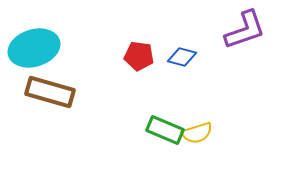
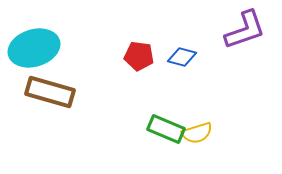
green rectangle: moved 1 px right, 1 px up
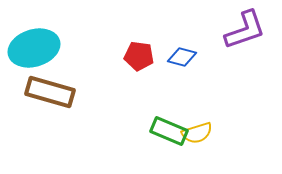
green rectangle: moved 3 px right, 2 px down
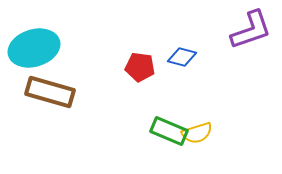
purple L-shape: moved 6 px right
red pentagon: moved 1 px right, 11 px down
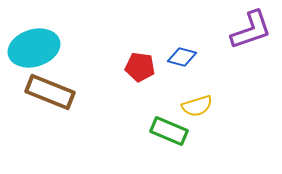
brown rectangle: rotated 6 degrees clockwise
yellow semicircle: moved 27 px up
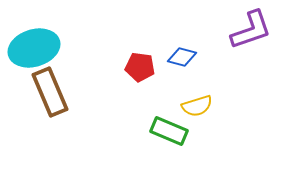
brown rectangle: rotated 45 degrees clockwise
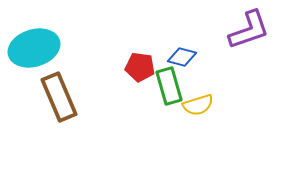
purple L-shape: moved 2 px left
brown rectangle: moved 9 px right, 5 px down
yellow semicircle: moved 1 px right, 1 px up
green rectangle: moved 45 px up; rotated 51 degrees clockwise
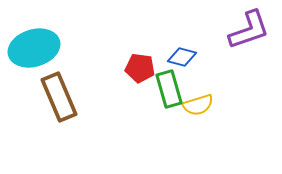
red pentagon: moved 1 px down
green rectangle: moved 3 px down
